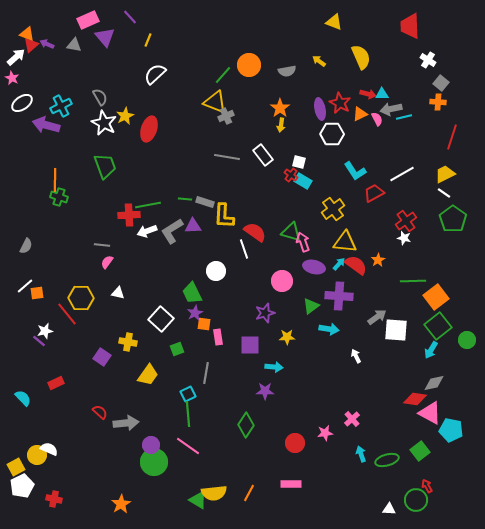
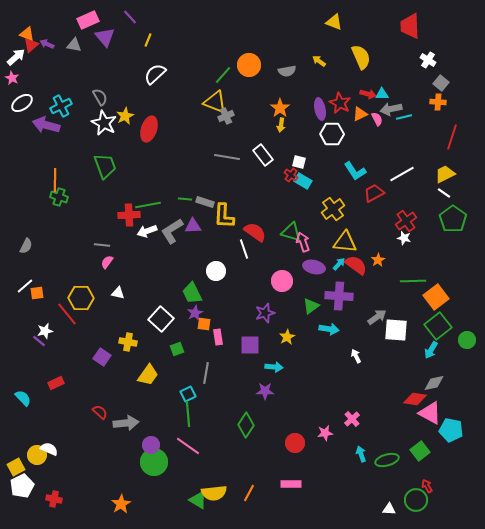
yellow star at (287, 337): rotated 28 degrees counterclockwise
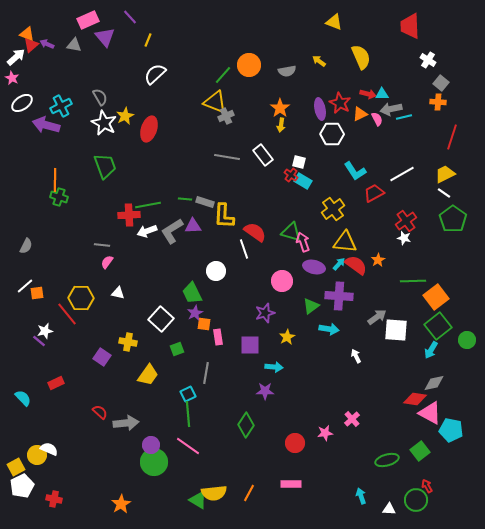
cyan arrow at (361, 454): moved 42 px down
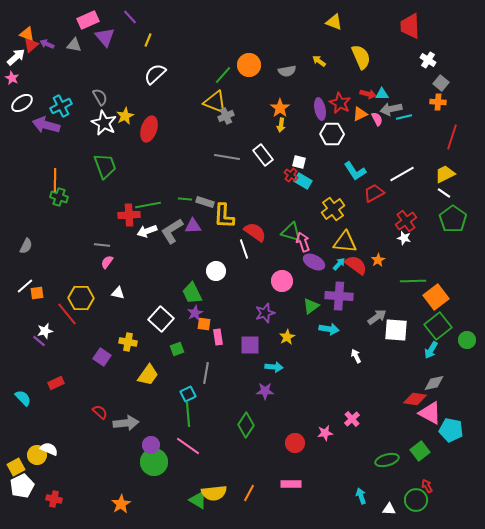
purple ellipse at (314, 267): moved 5 px up; rotated 15 degrees clockwise
